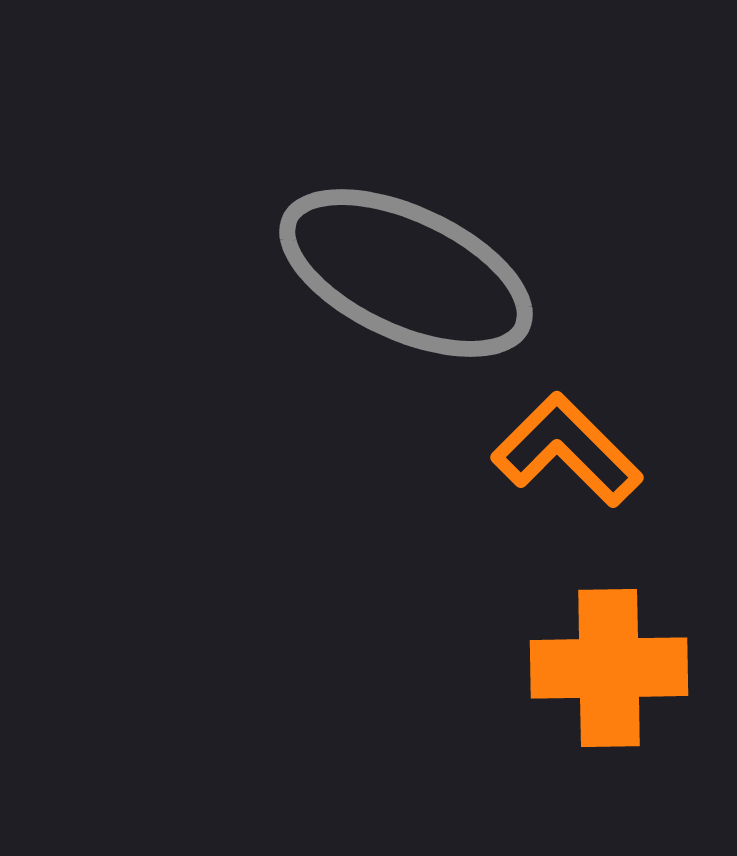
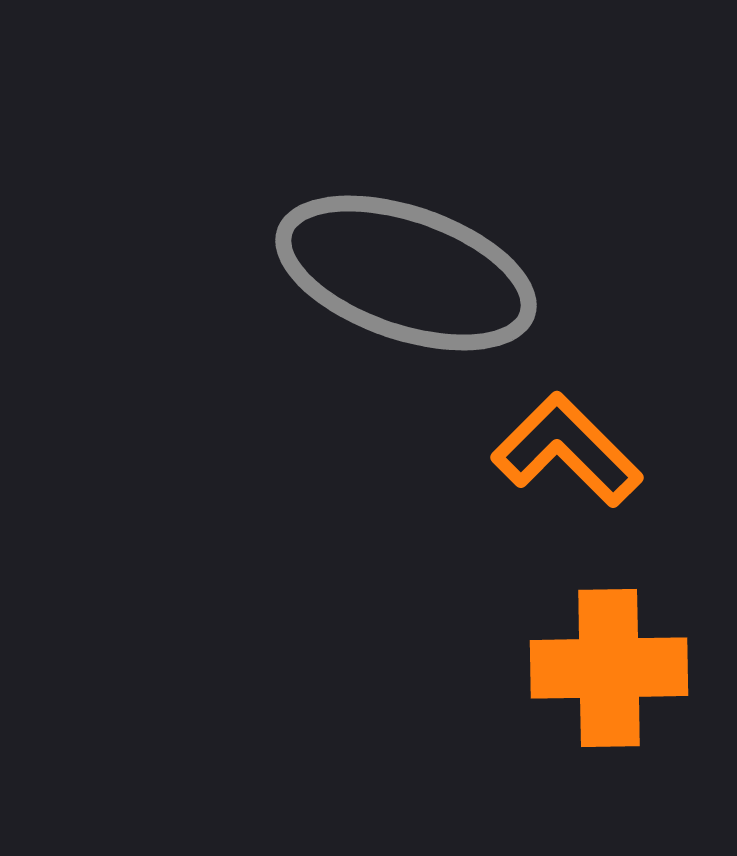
gray ellipse: rotated 6 degrees counterclockwise
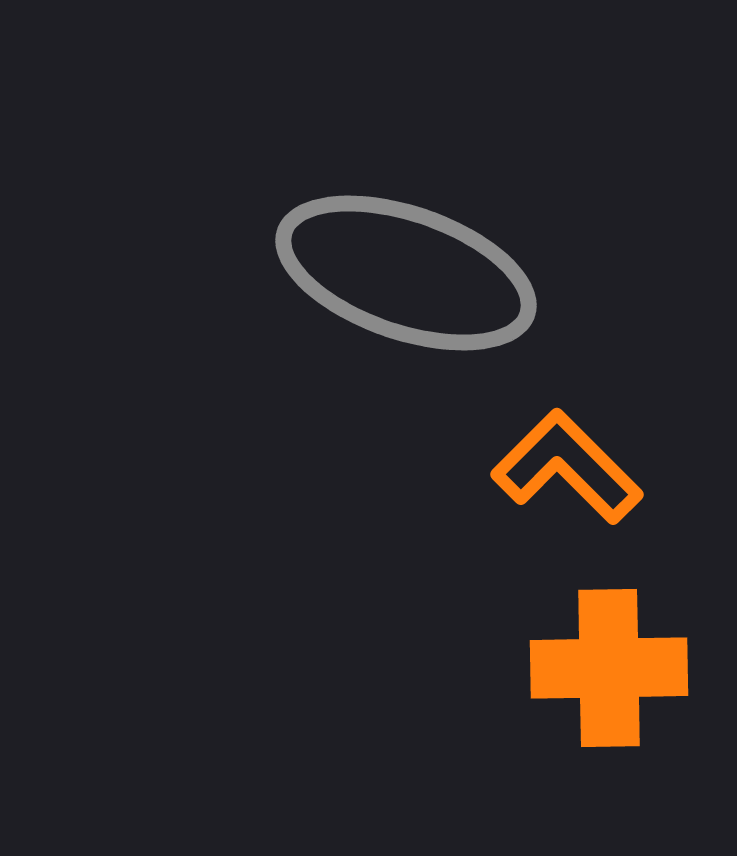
orange L-shape: moved 17 px down
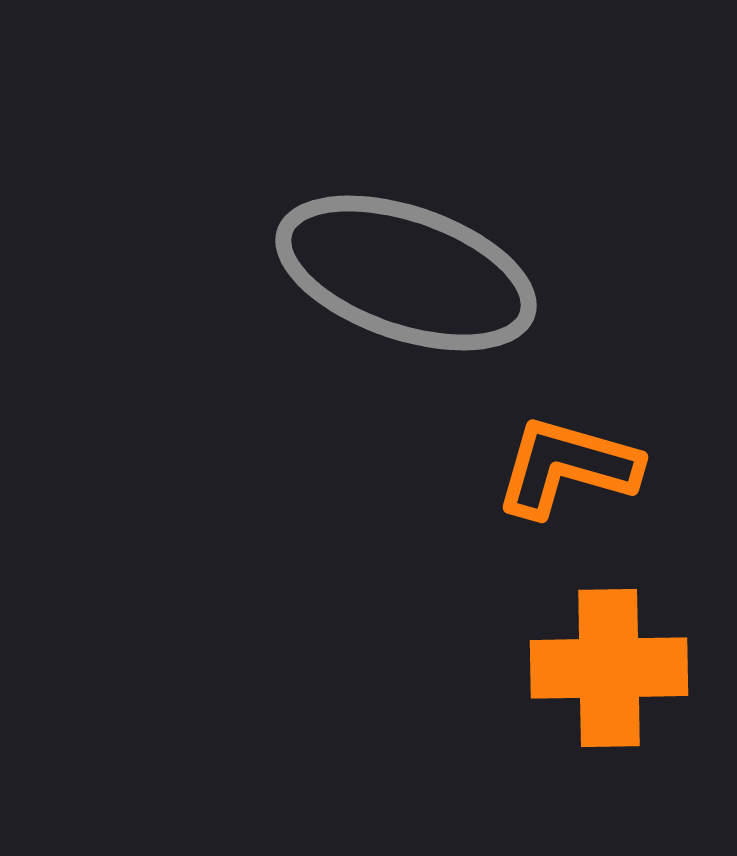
orange L-shape: rotated 29 degrees counterclockwise
